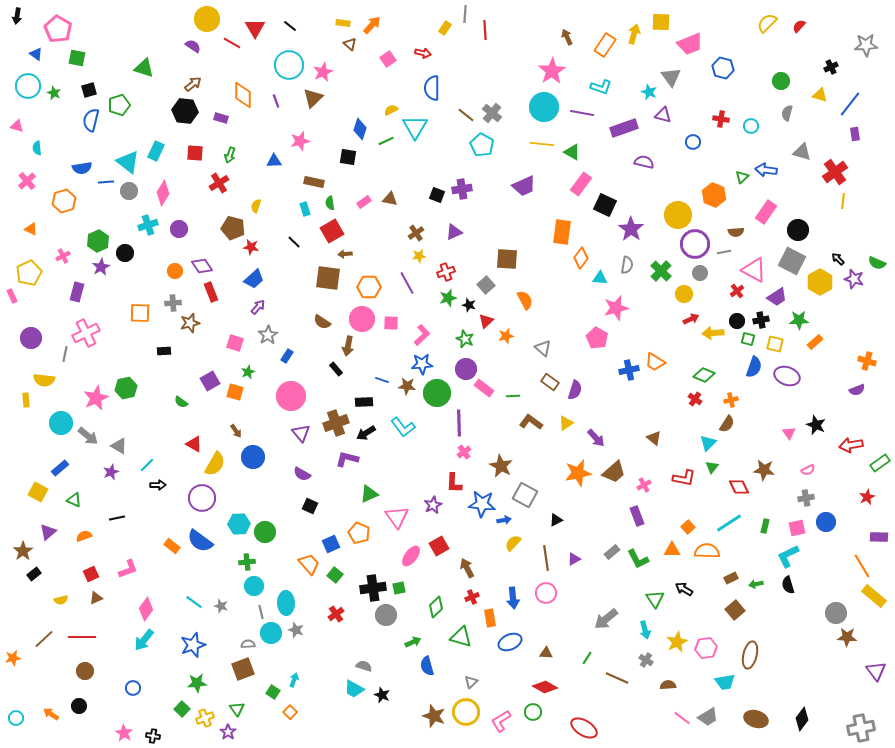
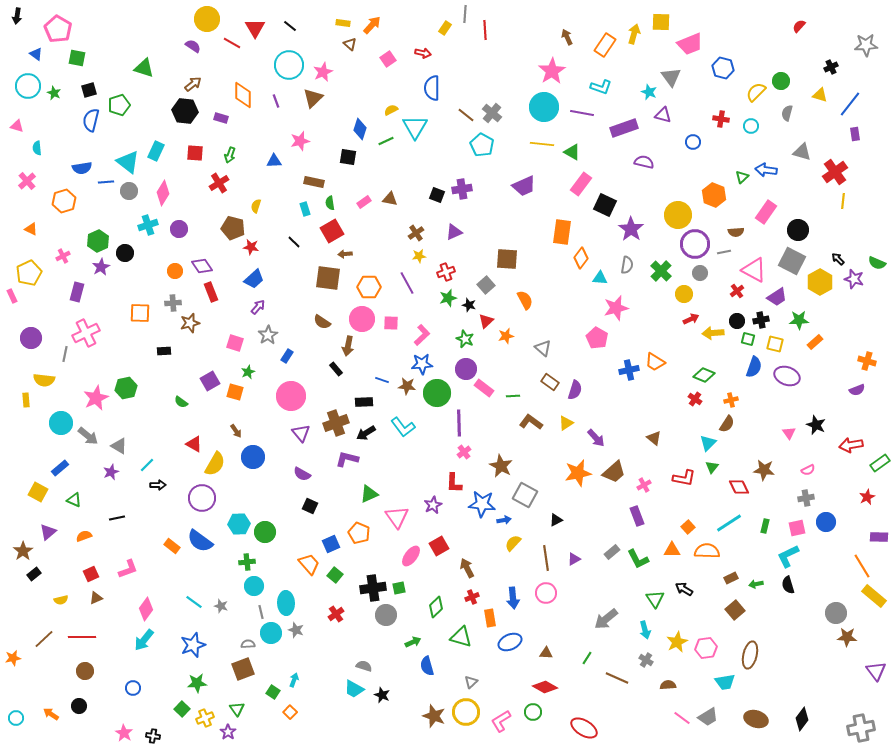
yellow semicircle at (767, 23): moved 11 px left, 69 px down
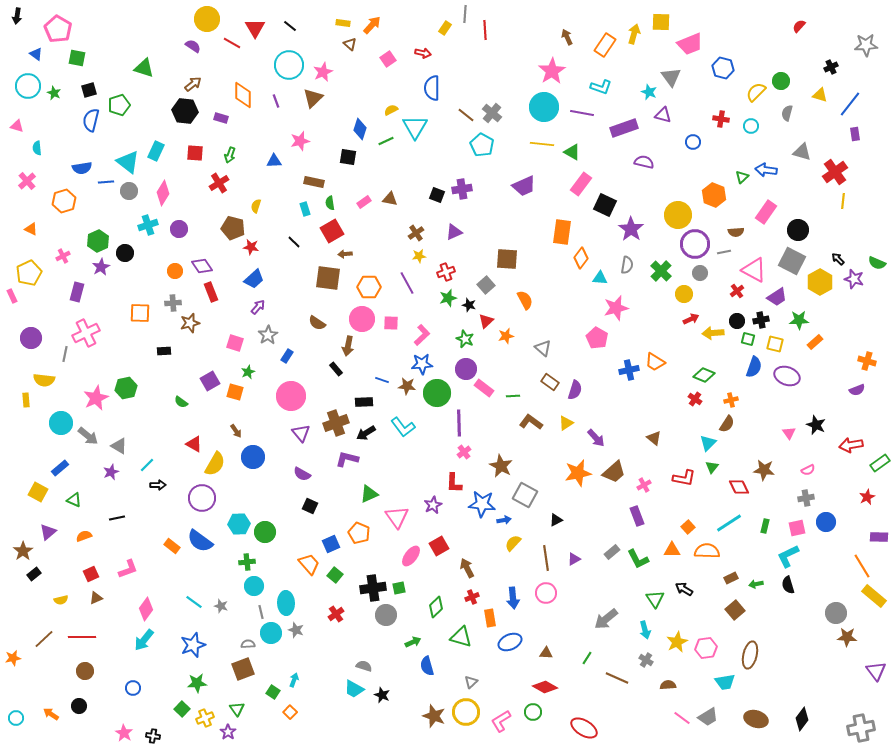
brown semicircle at (322, 322): moved 5 px left, 1 px down
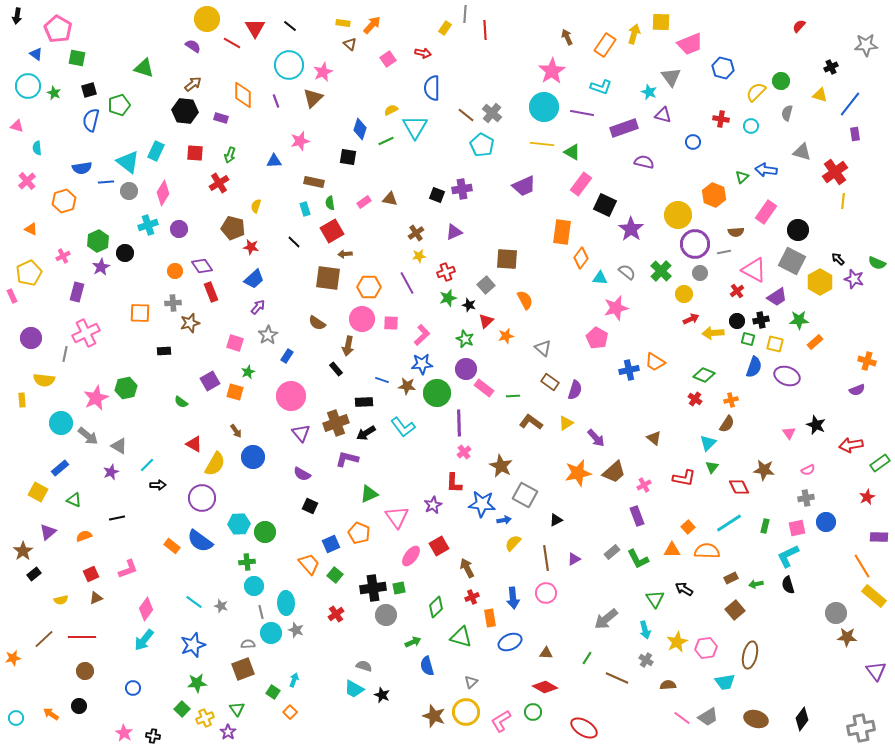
gray semicircle at (627, 265): moved 7 px down; rotated 60 degrees counterclockwise
yellow rectangle at (26, 400): moved 4 px left
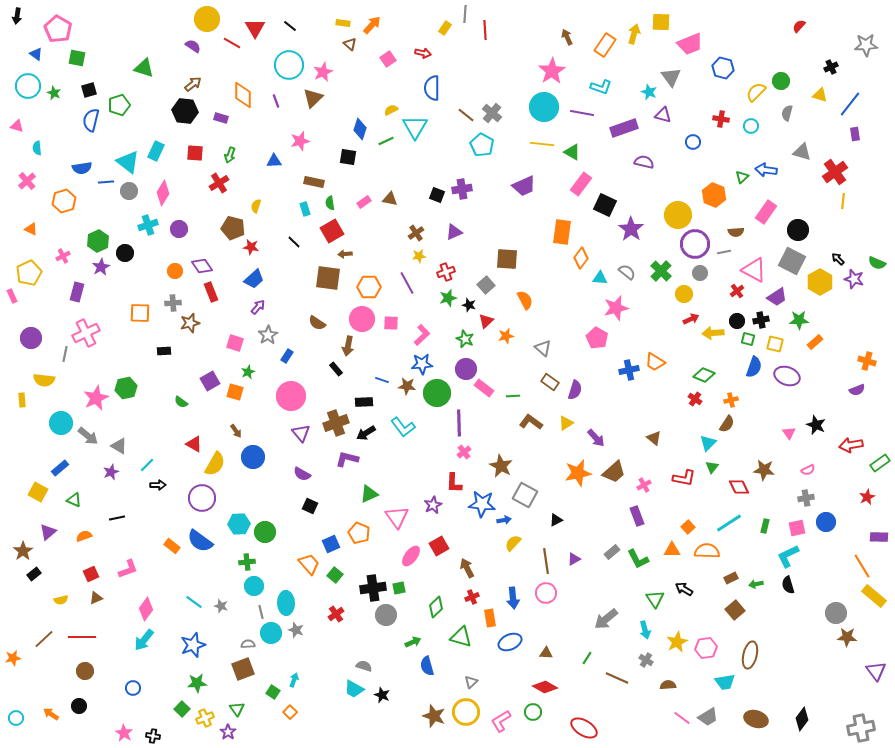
brown line at (546, 558): moved 3 px down
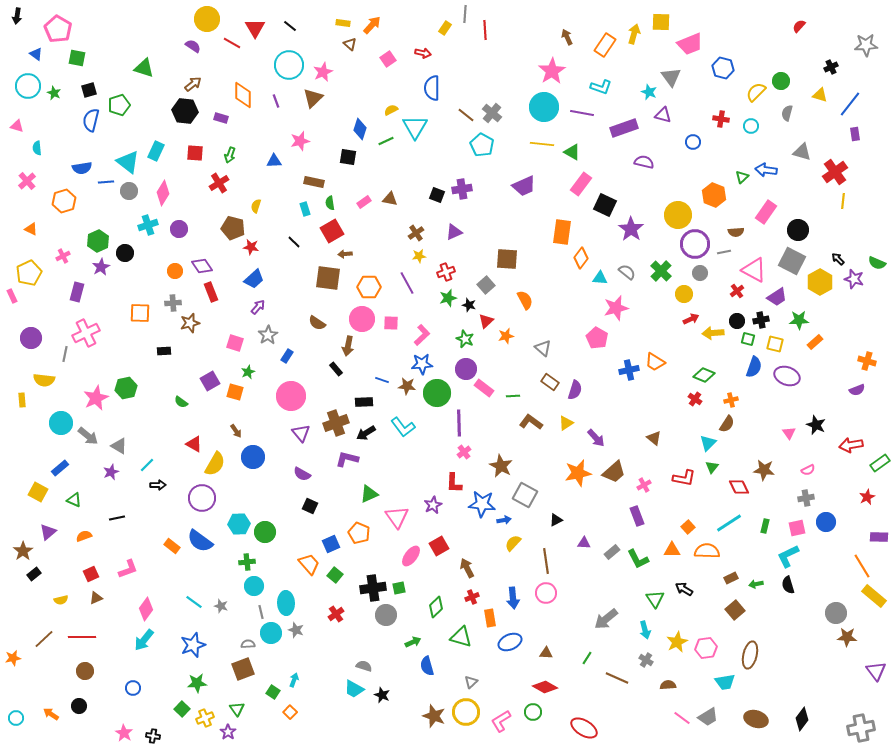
purple triangle at (574, 559): moved 10 px right, 16 px up; rotated 32 degrees clockwise
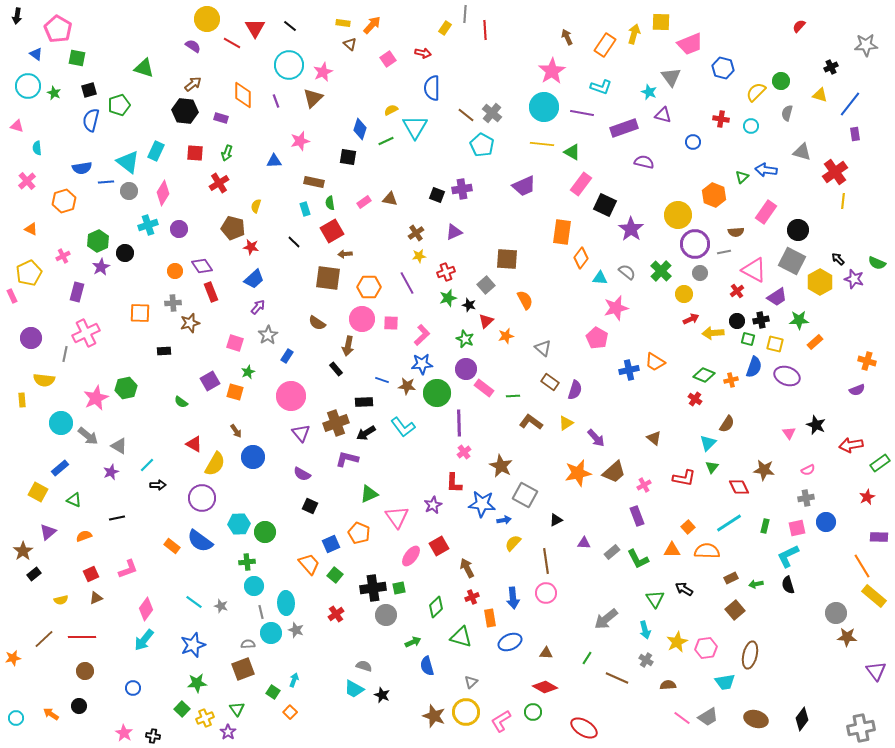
green arrow at (230, 155): moved 3 px left, 2 px up
orange cross at (731, 400): moved 20 px up
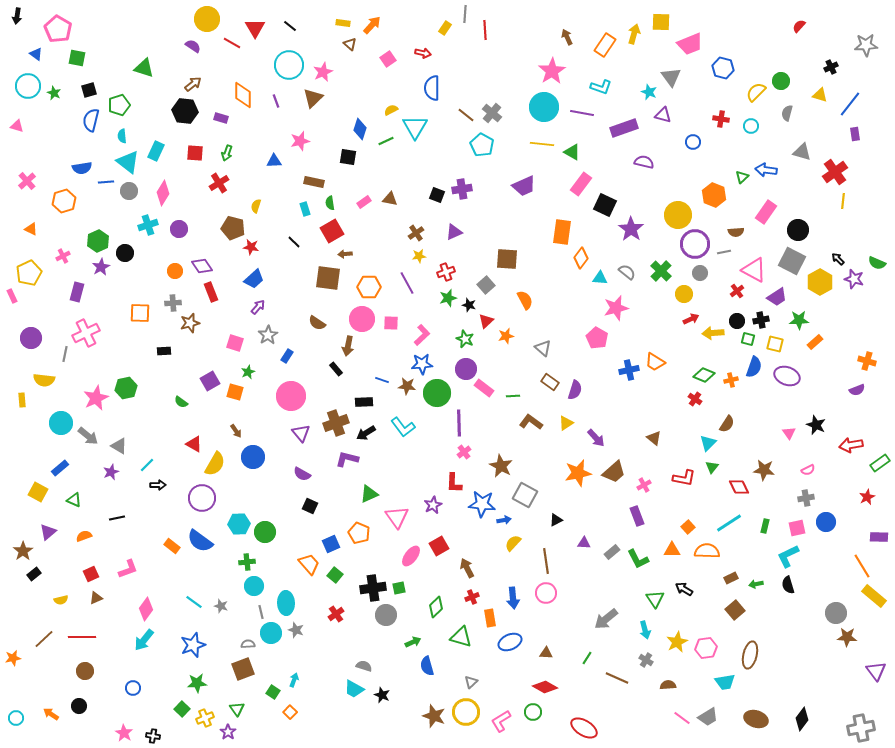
cyan semicircle at (37, 148): moved 85 px right, 12 px up
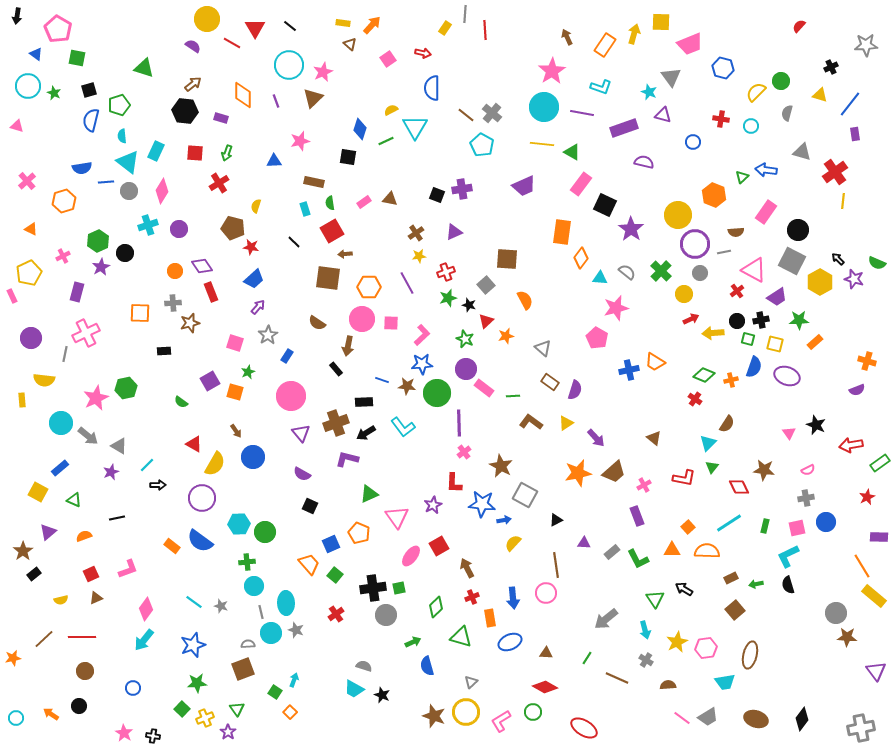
pink diamond at (163, 193): moved 1 px left, 2 px up
brown line at (546, 561): moved 10 px right, 4 px down
green square at (273, 692): moved 2 px right
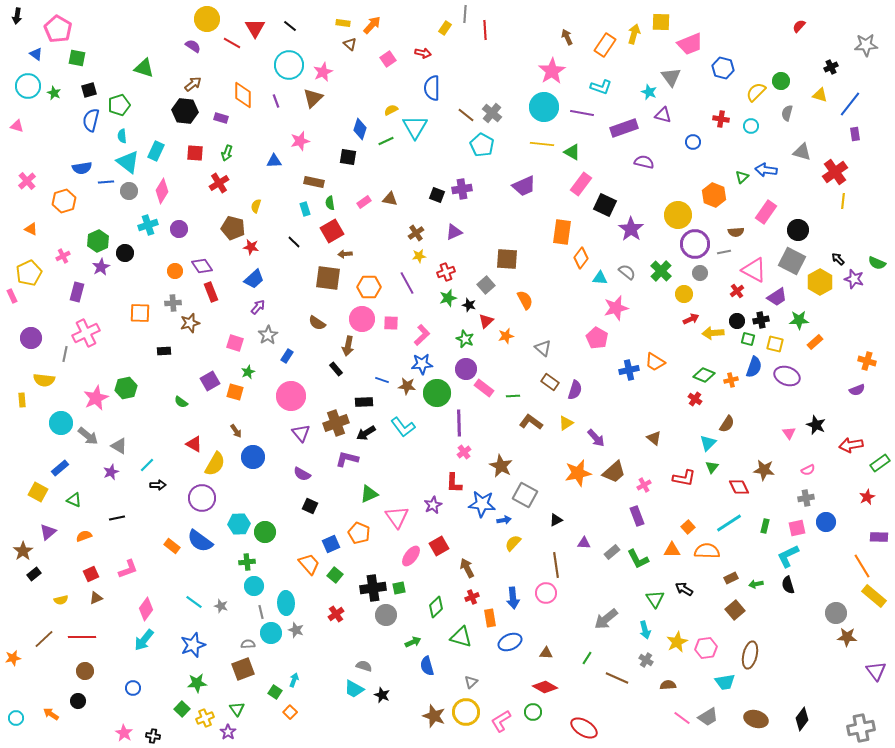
black circle at (79, 706): moved 1 px left, 5 px up
